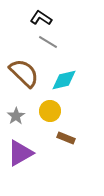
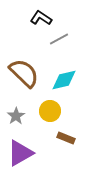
gray line: moved 11 px right, 3 px up; rotated 60 degrees counterclockwise
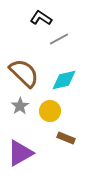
gray star: moved 4 px right, 10 px up
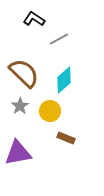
black L-shape: moved 7 px left, 1 px down
cyan diamond: rotated 28 degrees counterclockwise
purple triangle: moved 2 px left; rotated 20 degrees clockwise
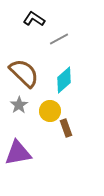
gray star: moved 1 px left, 1 px up
brown rectangle: moved 10 px up; rotated 48 degrees clockwise
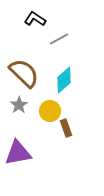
black L-shape: moved 1 px right
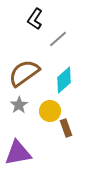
black L-shape: rotated 90 degrees counterclockwise
gray line: moved 1 px left; rotated 12 degrees counterclockwise
brown semicircle: rotated 80 degrees counterclockwise
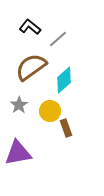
black L-shape: moved 5 px left, 8 px down; rotated 95 degrees clockwise
brown semicircle: moved 7 px right, 6 px up
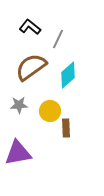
gray line: rotated 24 degrees counterclockwise
cyan diamond: moved 4 px right, 5 px up
gray star: rotated 30 degrees clockwise
brown rectangle: rotated 18 degrees clockwise
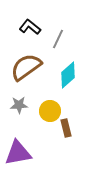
brown semicircle: moved 5 px left
brown rectangle: rotated 12 degrees counterclockwise
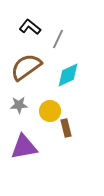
cyan diamond: rotated 16 degrees clockwise
purple triangle: moved 6 px right, 6 px up
